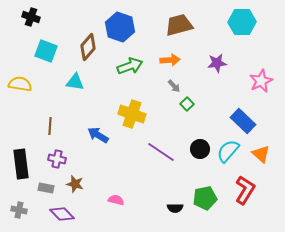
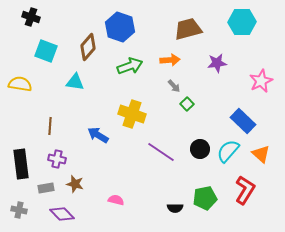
brown trapezoid: moved 9 px right, 4 px down
gray rectangle: rotated 21 degrees counterclockwise
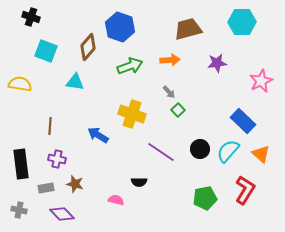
gray arrow: moved 5 px left, 6 px down
green square: moved 9 px left, 6 px down
black semicircle: moved 36 px left, 26 px up
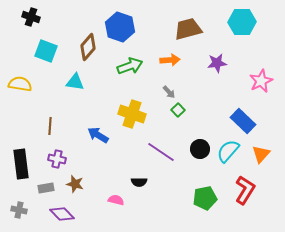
orange triangle: rotated 30 degrees clockwise
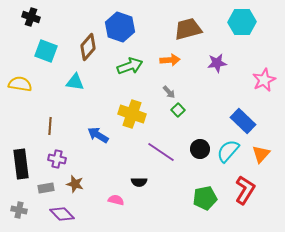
pink star: moved 3 px right, 1 px up
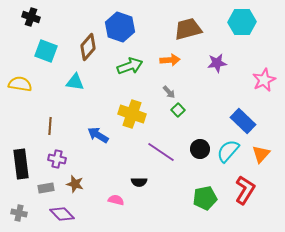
gray cross: moved 3 px down
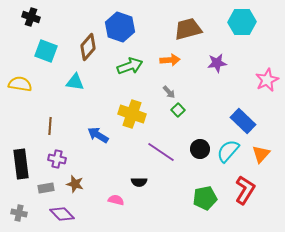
pink star: moved 3 px right
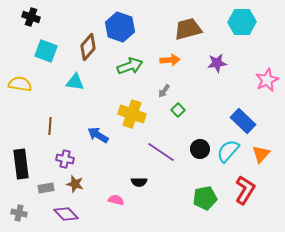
gray arrow: moved 5 px left, 1 px up; rotated 80 degrees clockwise
purple cross: moved 8 px right
purple diamond: moved 4 px right
